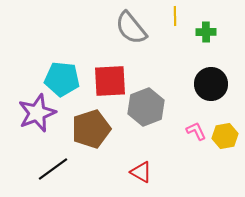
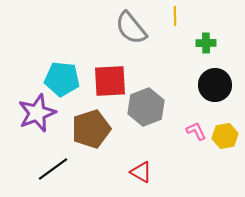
green cross: moved 11 px down
black circle: moved 4 px right, 1 px down
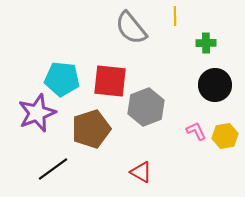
red square: rotated 9 degrees clockwise
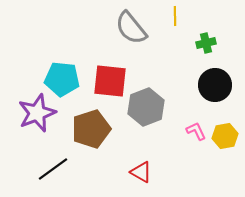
green cross: rotated 12 degrees counterclockwise
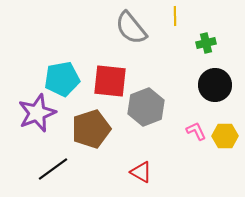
cyan pentagon: rotated 16 degrees counterclockwise
yellow hexagon: rotated 10 degrees clockwise
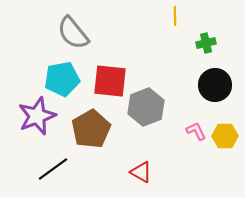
gray semicircle: moved 58 px left, 5 px down
purple star: moved 3 px down
brown pentagon: rotated 12 degrees counterclockwise
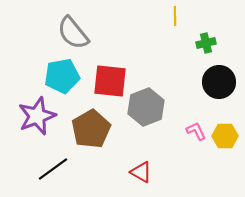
cyan pentagon: moved 3 px up
black circle: moved 4 px right, 3 px up
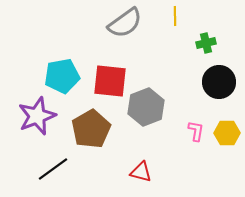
gray semicircle: moved 52 px right, 10 px up; rotated 87 degrees counterclockwise
pink L-shape: rotated 35 degrees clockwise
yellow hexagon: moved 2 px right, 3 px up
red triangle: rotated 15 degrees counterclockwise
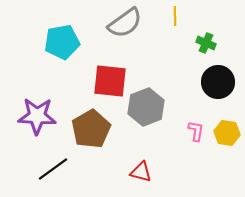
green cross: rotated 36 degrees clockwise
cyan pentagon: moved 34 px up
black circle: moved 1 px left
purple star: rotated 24 degrees clockwise
yellow hexagon: rotated 10 degrees clockwise
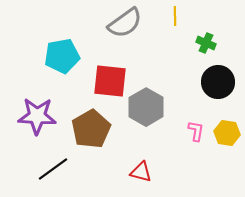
cyan pentagon: moved 14 px down
gray hexagon: rotated 9 degrees counterclockwise
